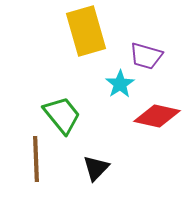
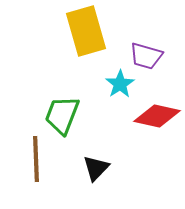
green trapezoid: rotated 120 degrees counterclockwise
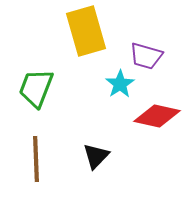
green trapezoid: moved 26 px left, 27 px up
black triangle: moved 12 px up
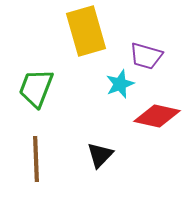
cyan star: rotated 12 degrees clockwise
black triangle: moved 4 px right, 1 px up
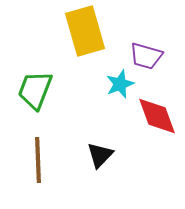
yellow rectangle: moved 1 px left
green trapezoid: moved 1 px left, 2 px down
red diamond: rotated 57 degrees clockwise
brown line: moved 2 px right, 1 px down
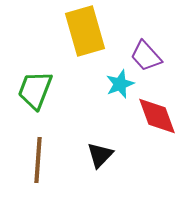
purple trapezoid: rotated 32 degrees clockwise
brown line: rotated 6 degrees clockwise
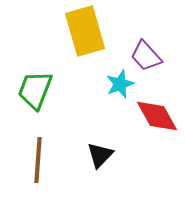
red diamond: rotated 9 degrees counterclockwise
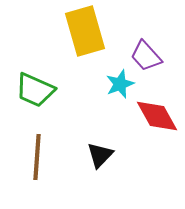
green trapezoid: rotated 87 degrees counterclockwise
brown line: moved 1 px left, 3 px up
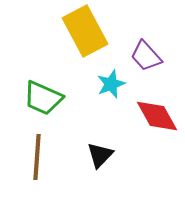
yellow rectangle: rotated 12 degrees counterclockwise
cyan star: moved 9 px left
green trapezoid: moved 8 px right, 8 px down
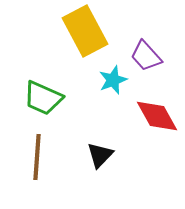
cyan star: moved 2 px right, 4 px up
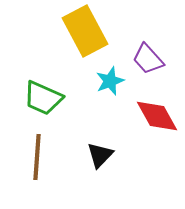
purple trapezoid: moved 2 px right, 3 px down
cyan star: moved 3 px left, 1 px down
